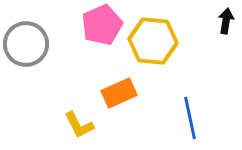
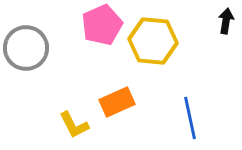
gray circle: moved 4 px down
orange rectangle: moved 2 px left, 9 px down
yellow L-shape: moved 5 px left
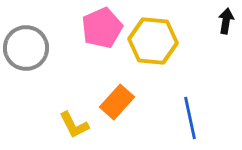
pink pentagon: moved 3 px down
orange rectangle: rotated 24 degrees counterclockwise
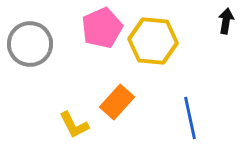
gray circle: moved 4 px right, 4 px up
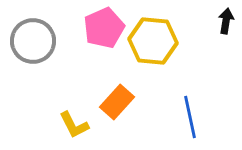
pink pentagon: moved 2 px right
gray circle: moved 3 px right, 3 px up
blue line: moved 1 px up
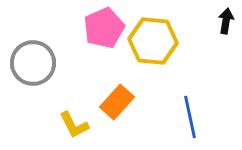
gray circle: moved 22 px down
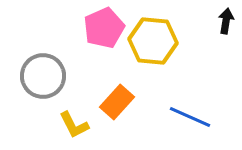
gray circle: moved 10 px right, 13 px down
blue line: rotated 54 degrees counterclockwise
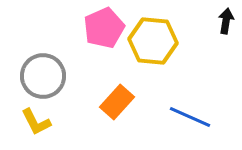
yellow L-shape: moved 38 px left, 3 px up
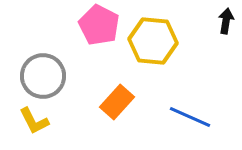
pink pentagon: moved 5 px left, 3 px up; rotated 21 degrees counterclockwise
yellow L-shape: moved 2 px left, 1 px up
